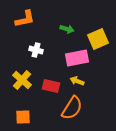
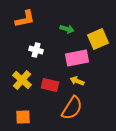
red rectangle: moved 1 px left, 1 px up
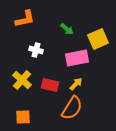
green arrow: rotated 24 degrees clockwise
yellow arrow: moved 1 px left, 3 px down; rotated 112 degrees clockwise
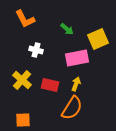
orange L-shape: rotated 75 degrees clockwise
yellow arrow: rotated 24 degrees counterclockwise
orange square: moved 3 px down
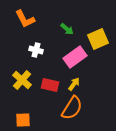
pink rectangle: moved 2 px left, 1 px up; rotated 25 degrees counterclockwise
yellow arrow: moved 2 px left; rotated 16 degrees clockwise
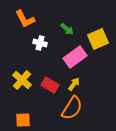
white cross: moved 4 px right, 7 px up
red rectangle: rotated 18 degrees clockwise
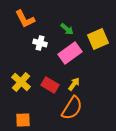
pink rectangle: moved 5 px left, 4 px up
yellow cross: moved 1 px left, 2 px down
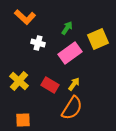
orange L-shape: moved 2 px up; rotated 20 degrees counterclockwise
green arrow: moved 1 px up; rotated 96 degrees counterclockwise
white cross: moved 2 px left
yellow cross: moved 2 px left, 1 px up
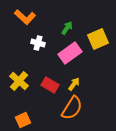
orange square: rotated 21 degrees counterclockwise
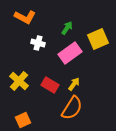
orange L-shape: rotated 15 degrees counterclockwise
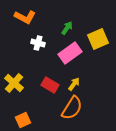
yellow cross: moved 5 px left, 2 px down
